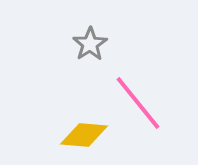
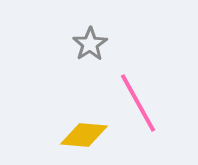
pink line: rotated 10 degrees clockwise
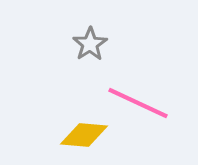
pink line: rotated 36 degrees counterclockwise
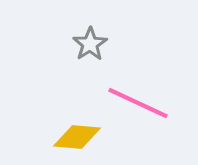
yellow diamond: moved 7 px left, 2 px down
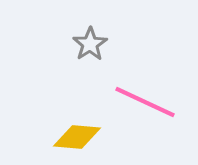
pink line: moved 7 px right, 1 px up
